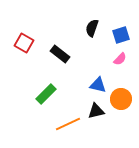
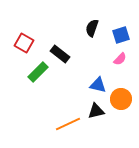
green rectangle: moved 8 px left, 22 px up
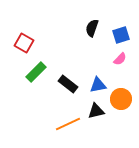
black rectangle: moved 8 px right, 30 px down
green rectangle: moved 2 px left
blue triangle: rotated 24 degrees counterclockwise
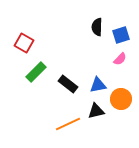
black semicircle: moved 5 px right, 1 px up; rotated 18 degrees counterclockwise
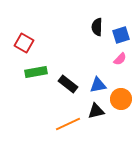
green rectangle: rotated 35 degrees clockwise
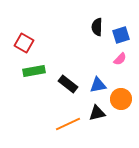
green rectangle: moved 2 px left, 1 px up
black triangle: moved 1 px right, 2 px down
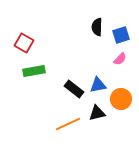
black rectangle: moved 6 px right, 5 px down
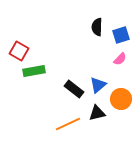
red square: moved 5 px left, 8 px down
blue triangle: rotated 30 degrees counterclockwise
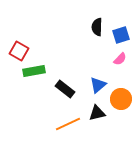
black rectangle: moved 9 px left
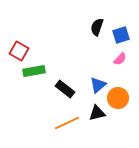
black semicircle: rotated 18 degrees clockwise
orange circle: moved 3 px left, 1 px up
orange line: moved 1 px left, 1 px up
